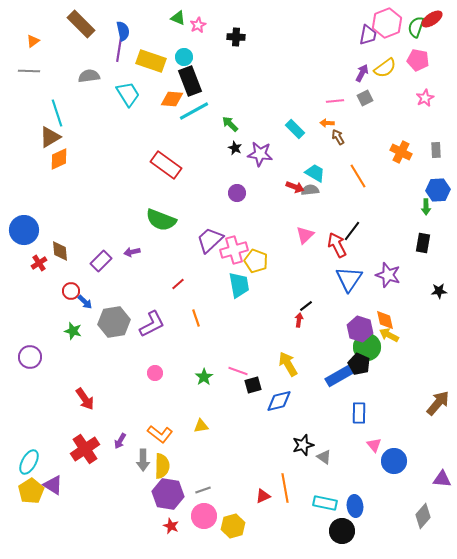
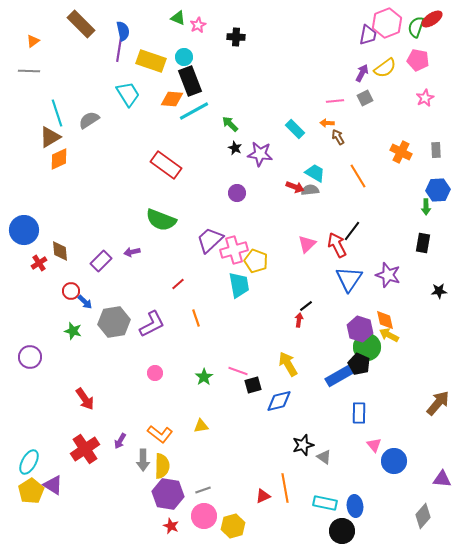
gray semicircle at (89, 76): moved 44 px down; rotated 25 degrees counterclockwise
pink triangle at (305, 235): moved 2 px right, 9 px down
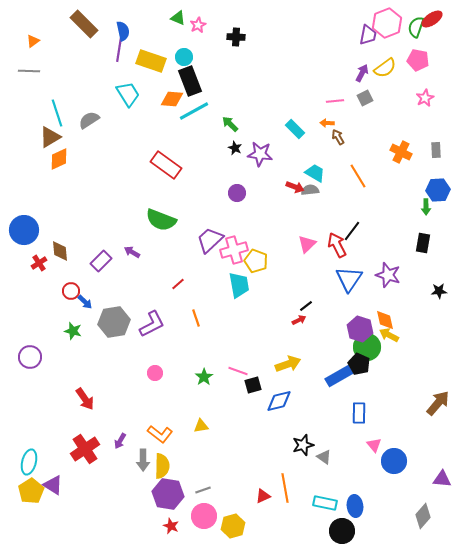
brown rectangle at (81, 24): moved 3 px right
purple arrow at (132, 252): rotated 42 degrees clockwise
red arrow at (299, 320): rotated 56 degrees clockwise
yellow arrow at (288, 364): rotated 100 degrees clockwise
cyan ellipse at (29, 462): rotated 15 degrees counterclockwise
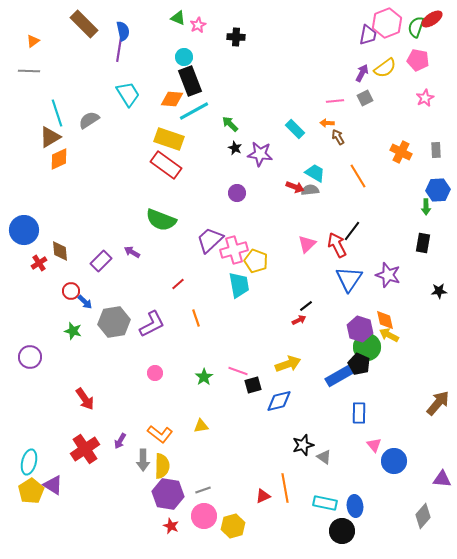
yellow rectangle at (151, 61): moved 18 px right, 78 px down
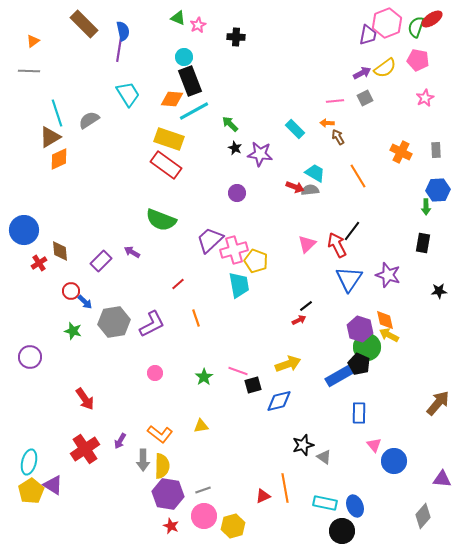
purple arrow at (362, 73): rotated 36 degrees clockwise
blue ellipse at (355, 506): rotated 15 degrees counterclockwise
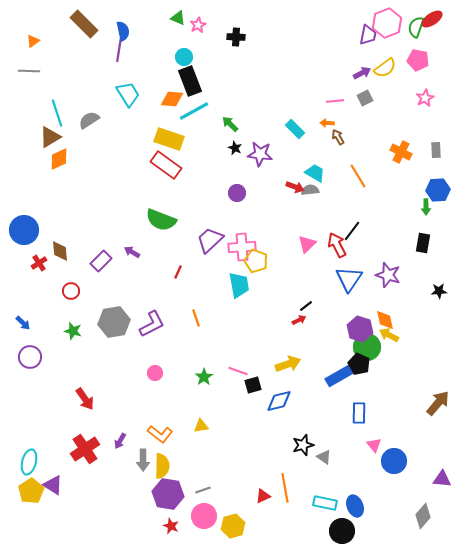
pink cross at (234, 250): moved 8 px right, 3 px up; rotated 12 degrees clockwise
red line at (178, 284): moved 12 px up; rotated 24 degrees counterclockwise
blue arrow at (85, 302): moved 62 px left, 21 px down
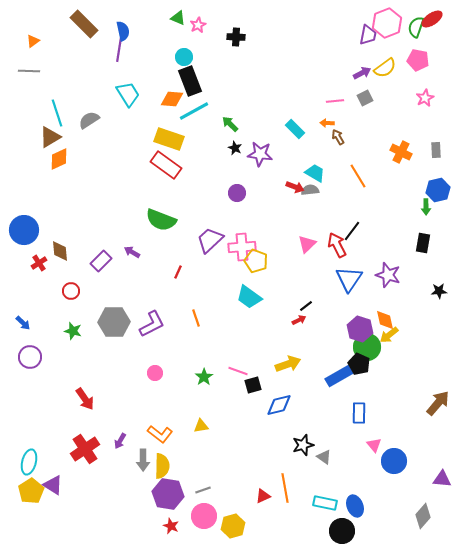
blue hexagon at (438, 190): rotated 10 degrees counterclockwise
cyan trapezoid at (239, 285): moved 10 px right, 12 px down; rotated 136 degrees clockwise
gray hexagon at (114, 322): rotated 8 degrees clockwise
yellow arrow at (389, 335): rotated 66 degrees counterclockwise
blue diamond at (279, 401): moved 4 px down
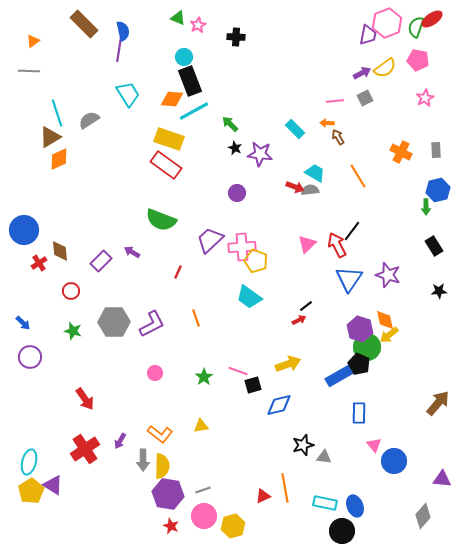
black rectangle at (423, 243): moved 11 px right, 3 px down; rotated 42 degrees counterclockwise
gray triangle at (324, 457): rotated 28 degrees counterclockwise
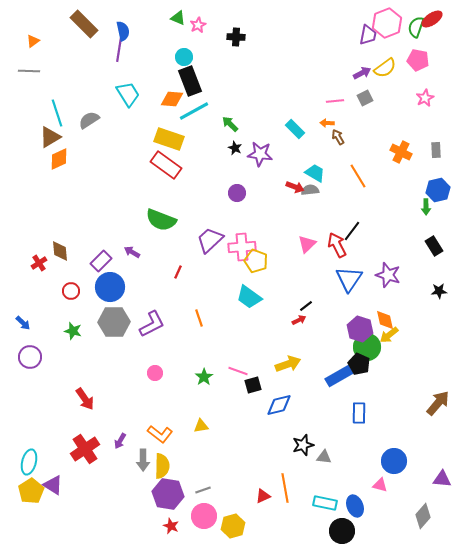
blue circle at (24, 230): moved 86 px right, 57 px down
orange line at (196, 318): moved 3 px right
pink triangle at (374, 445): moved 6 px right, 40 px down; rotated 35 degrees counterclockwise
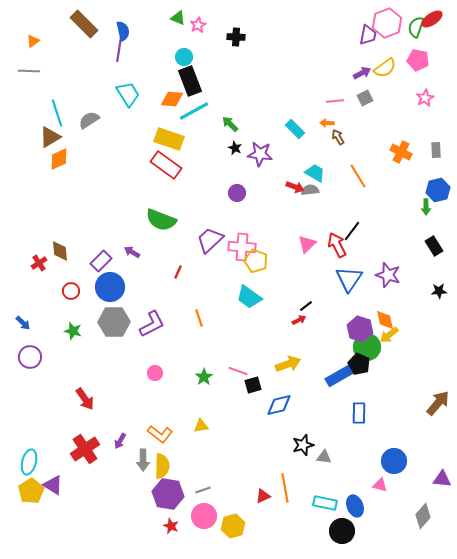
pink cross at (242, 247): rotated 8 degrees clockwise
